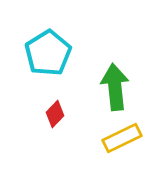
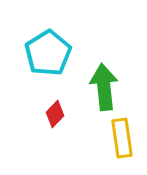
green arrow: moved 11 px left
yellow rectangle: rotated 72 degrees counterclockwise
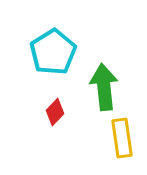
cyan pentagon: moved 5 px right, 1 px up
red diamond: moved 2 px up
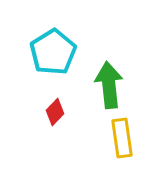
green arrow: moved 5 px right, 2 px up
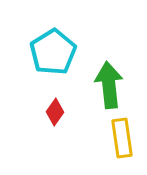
red diamond: rotated 8 degrees counterclockwise
